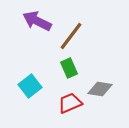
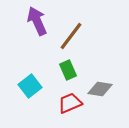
purple arrow: rotated 40 degrees clockwise
green rectangle: moved 1 px left, 2 px down
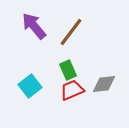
purple arrow: moved 3 px left, 5 px down; rotated 16 degrees counterclockwise
brown line: moved 4 px up
gray diamond: moved 4 px right, 5 px up; rotated 15 degrees counterclockwise
red trapezoid: moved 2 px right, 13 px up
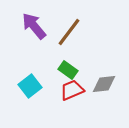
brown line: moved 2 px left
green rectangle: rotated 30 degrees counterclockwise
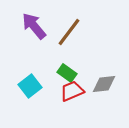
green rectangle: moved 1 px left, 3 px down
red trapezoid: moved 1 px down
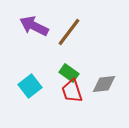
purple arrow: rotated 24 degrees counterclockwise
green rectangle: moved 2 px right
red trapezoid: rotated 85 degrees counterclockwise
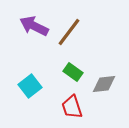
green rectangle: moved 4 px right, 1 px up
red trapezoid: moved 16 px down
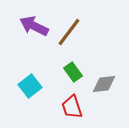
green rectangle: rotated 18 degrees clockwise
